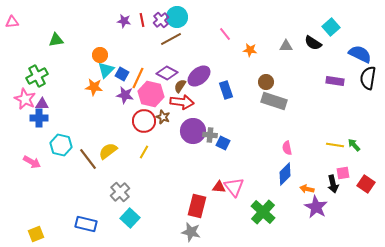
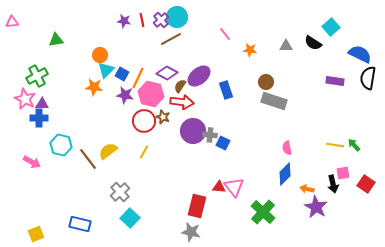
blue rectangle at (86, 224): moved 6 px left
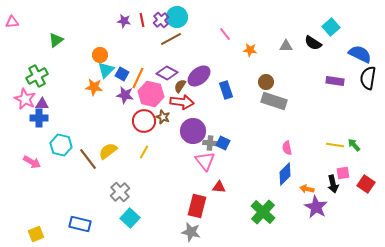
green triangle at (56, 40): rotated 28 degrees counterclockwise
gray cross at (210, 135): moved 8 px down
pink triangle at (234, 187): moved 29 px left, 26 px up
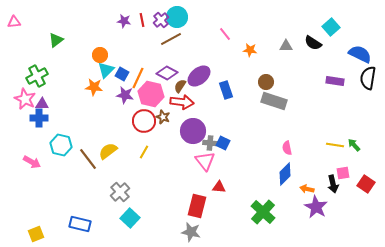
pink triangle at (12, 22): moved 2 px right
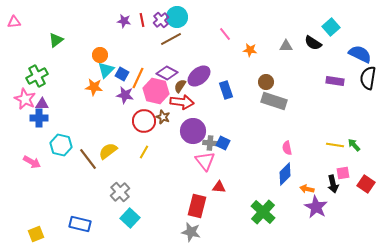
pink hexagon at (151, 94): moved 5 px right, 3 px up
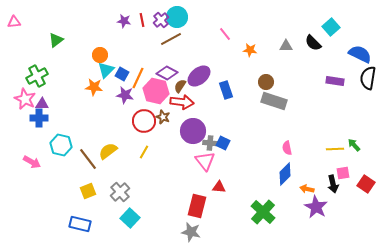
black semicircle at (313, 43): rotated 12 degrees clockwise
yellow line at (335, 145): moved 4 px down; rotated 12 degrees counterclockwise
yellow square at (36, 234): moved 52 px right, 43 px up
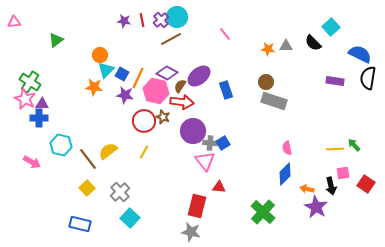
orange star at (250, 50): moved 18 px right, 1 px up
green cross at (37, 76): moved 7 px left, 6 px down; rotated 30 degrees counterclockwise
blue square at (223, 143): rotated 32 degrees clockwise
black arrow at (333, 184): moved 2 px left, 2 px down
yellow square at (88, 191): moved 1 px left, 3 px up; rotated 21 degrees counterclockwise
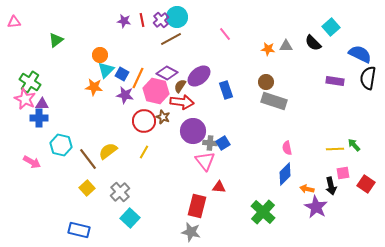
blue rectangle at (80, 224): moved 1 px left, 6 px down
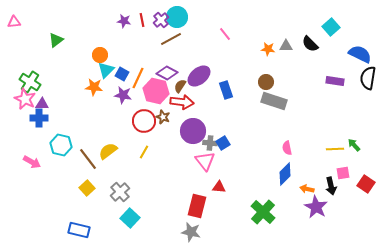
black semicircle at (313, 43): moved 3 px left, 1 px down
purple star at (125, 95): moved 2 px left
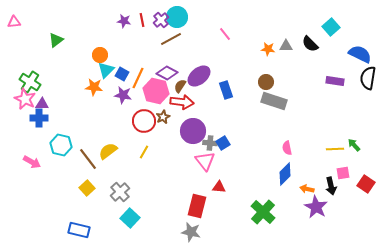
brown star at (163, 117): rotated 24 degrees clockwise
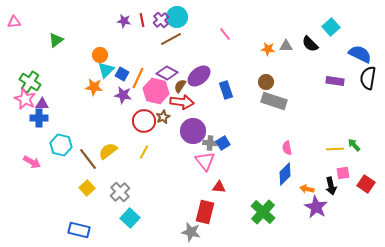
red rectangle at (197, 206): moved 8 px right, 6 px down
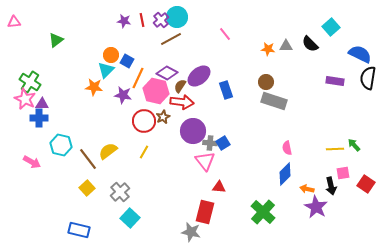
orange circle at (100, 55): moved 11 px right
blue square at (122, 74): moved 5 px right, 13 px up
